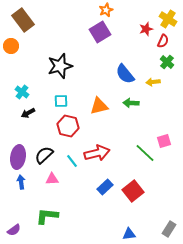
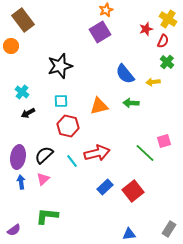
pink triangle: moved 9 px left; rotated 40 degrees counterclockwise
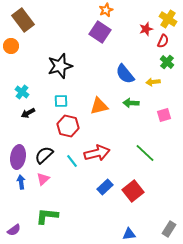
purple square: rotated 25 degrees counterclockwise
pink square: moved 26 px up
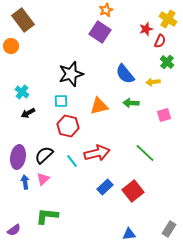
red semicircle: moved 3 px left
black star: moved 11 px right, 8 px down
blue arrow: moved 4 px right
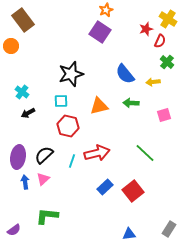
cyan line: rotated 56 degrees clockwise
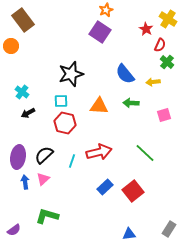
red star: rotated 24 degrees counterclockwise
red semicircle: moved 4 px down
orange triangle: rotated 18 degrees clockwise
red hexagon: moved 3 px left, 3 px up
red arrow: moved 2 px right, 1 px up
green L-shape: rotated 10 degrees clockwise
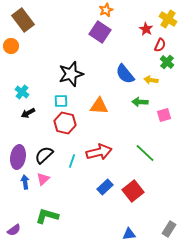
yellow arrow: moved 2 px left, 2 px up; rotated 16 degrees clockwise
green arrow: moved 9 px right, 1 px up
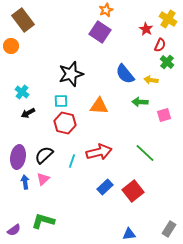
green L-shape: moved 4 px left, 5 px down
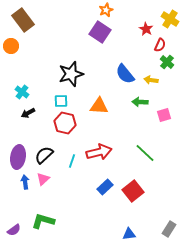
yellow cross: moved 2 px right
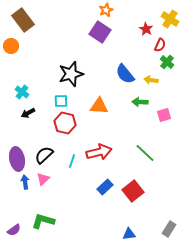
purple ellipse: moved 1 px left, 2 px down; rotated 20 degrees counterclockwise
